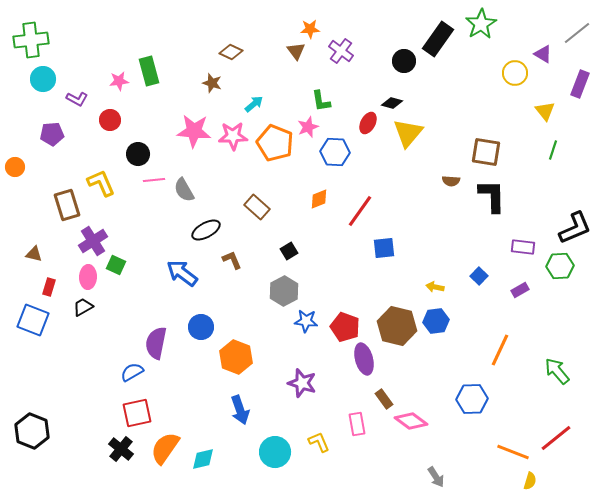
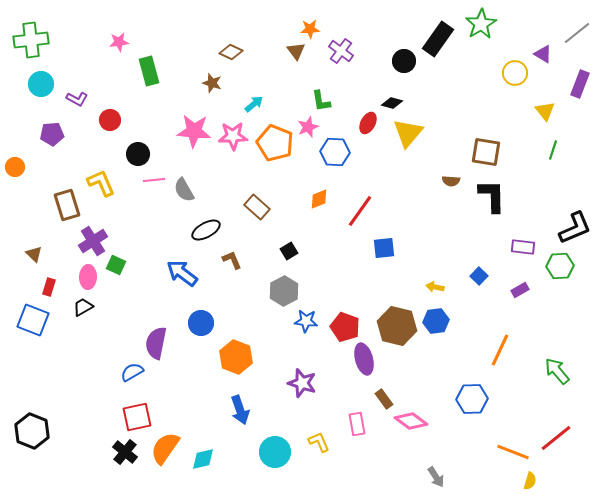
cyan circle at (43, 79): moved 2 px left, 5 px down
pink star at (119, 81): moved 39 px up
brown triangle at (34, 254): rotated 30 degrees clockwise
blue circle at (201, 327): moved 4 px up
red square at (137, 413): moved 4 px down
black cross at (121, 449): moved 4 px right, 3 px down
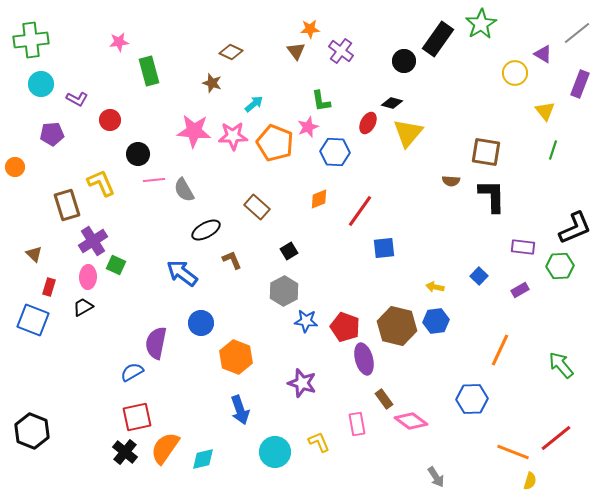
green arrow at (557, 371): moved 4 px right, 6 px up
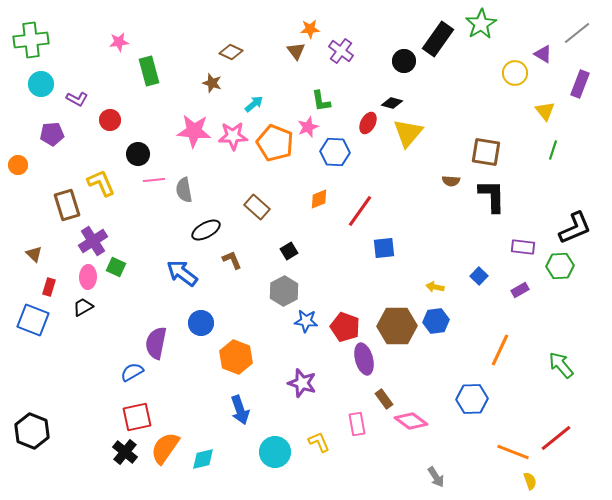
orange circle at (15, 167): moved 3 px right, 2 px up
gray semicircle at (184, 190): rotated 20 degrees clockwise
green square at (116, 265): moved 2 px down
brown hexagon at (397, 326): rotated 15 degrees counterclockwise
yellow semicircle at (530, 481): rotated 36 degrees counterclockwise
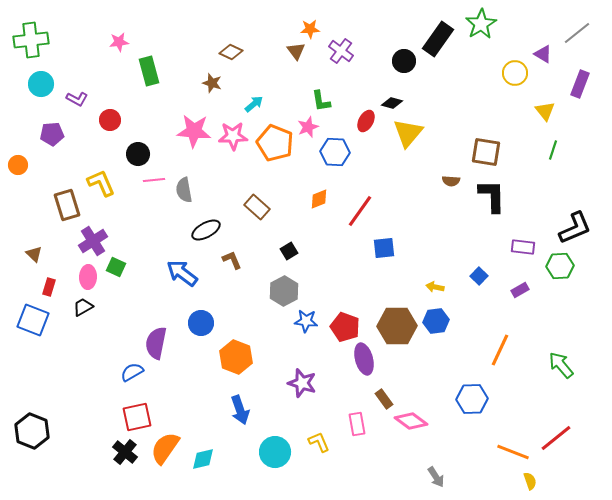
red ellipse at (368, 123): moved 2 px left, 2 px up
